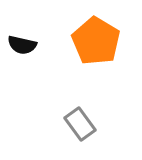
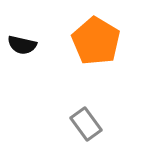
gray rectangle: moved 6 px right
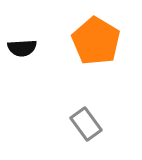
black semicircle: moved 3 px down; rotated 16 degrees counterclockwise
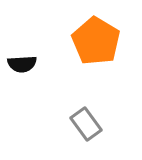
black semicircle: moved 16 px down
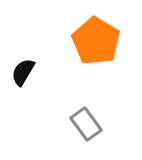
black semicircle: moved 1 px right, 8 px down; rotated 124 degrees clockwise
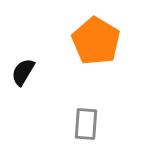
gray rectangle: rotated 40 degrees clockwise
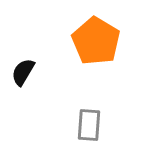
gray rectangle: moved 3 px right, 1 px down
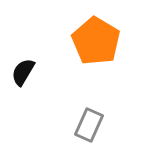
gray rectangle: rotated 20 degrees clockwise
